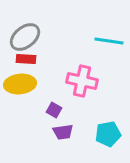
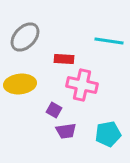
gray ellipse: rotated 8 degrees counterclockwise
red rectangle: moved 38 px right
pink cross: moved 4 px down
purple trapezoid: moved 3 px right, 1 px up
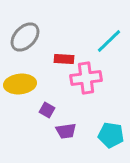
cyan line: rotated 52 degrees counterclockwise
pink cross: moved 4 px right, 7 px up; rotated 20 degrees counterclockwise
purple square: moved 7 px left
cyan pentagon: moved 3 px right, 1 px down; rotated 20 degrees clockwise
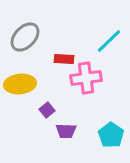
purple square: rotated 21 degrees clockwise
purple trapezoid: rotated 10 degrees clockwise
cyan pentagon: rotated 25 degrees clockwise
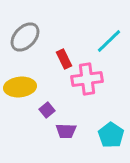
red rectangle: rotated 60 degrees clockwise
pink cross: moved 1 px right, 1 px down
yellow ellipse: moved 3 px down
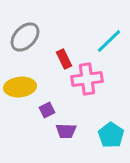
purple square: rotated 14 degrees clockwise
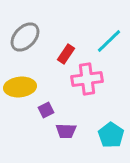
red rectangle: moved 2 px right, 5 px up; rotated 60 degrees clockwise
purple square: moved 1 px left
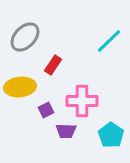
red rectangle: moved 13 px left, 11 px down
pink cross: moved 5 px left, 22 px down; rotated 8 degrees clockwise
